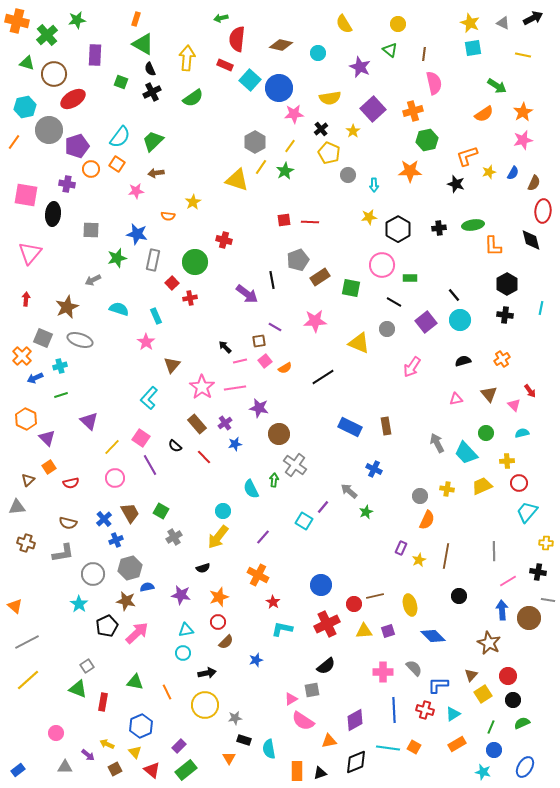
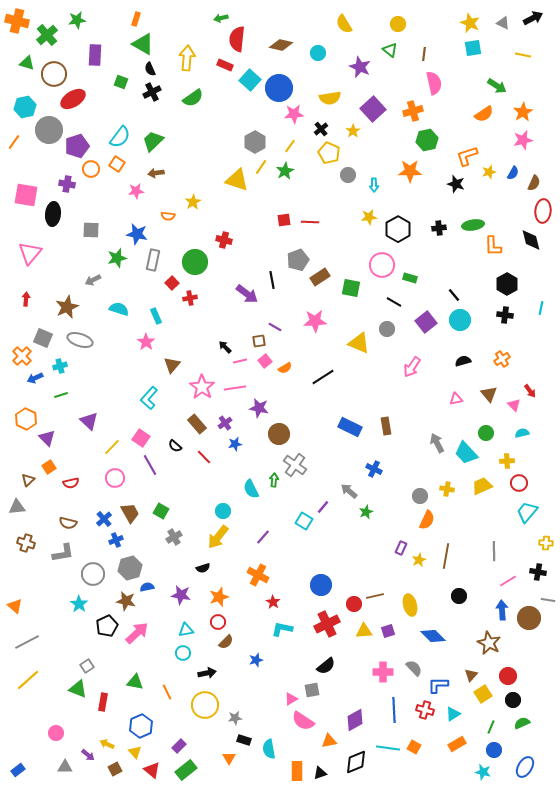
green rectangle at (410, 278): rotated 16 degrees clockwise
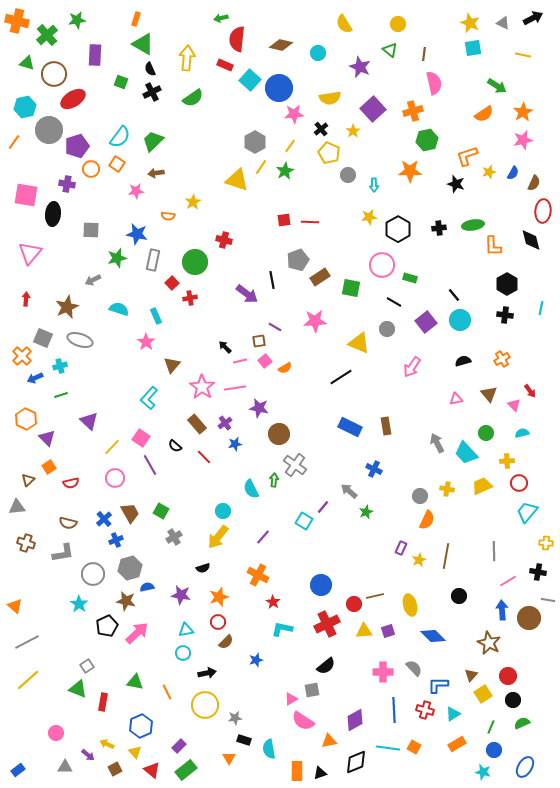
black line at (323, 377): moved 18 px right
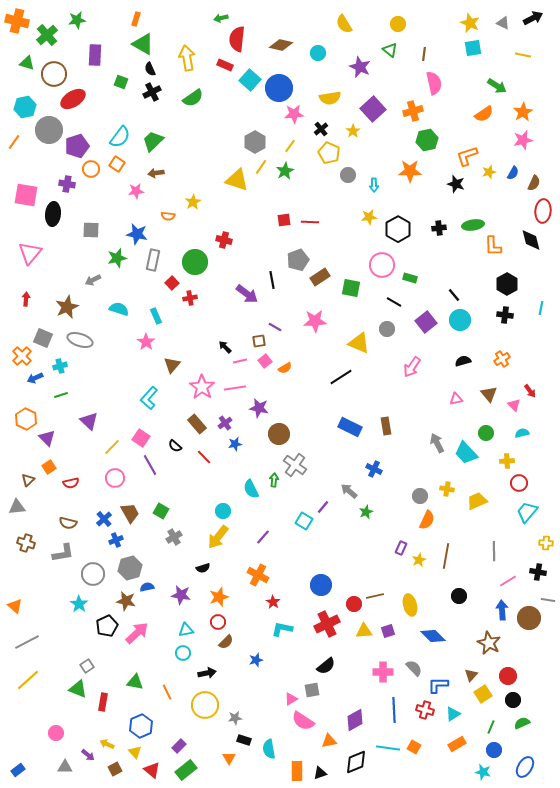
yellow arrow at (187, 58): rotated 15 degrees counterclockwise
yellow trapezoid at (482, 486): moved 5 px left, 15 px down
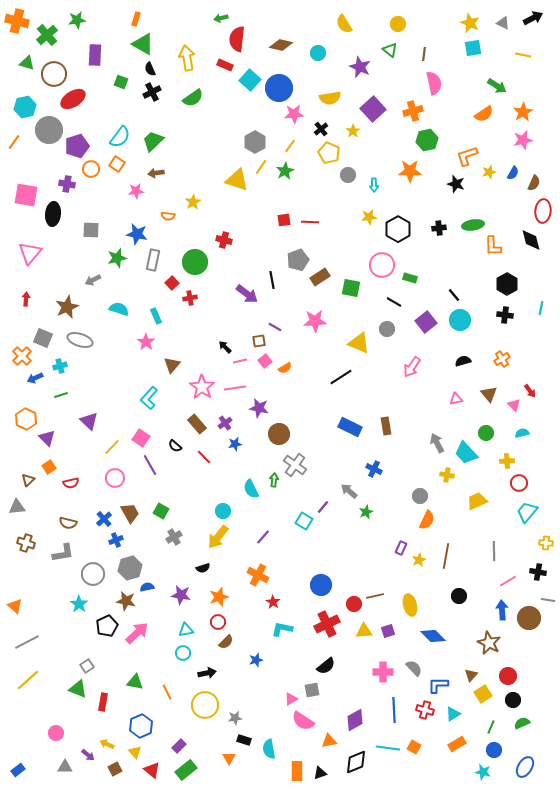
yellow cross at (447, 489): moved 14 px up
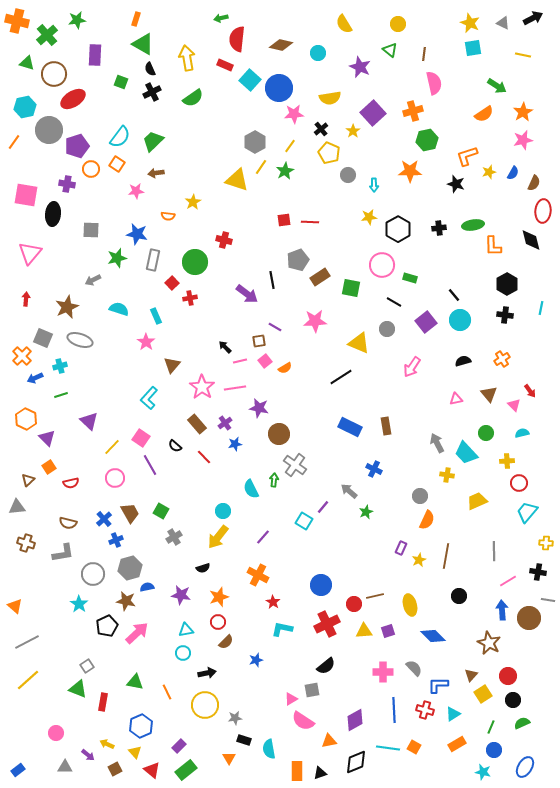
purple square at (373, 109): moved 4 px down
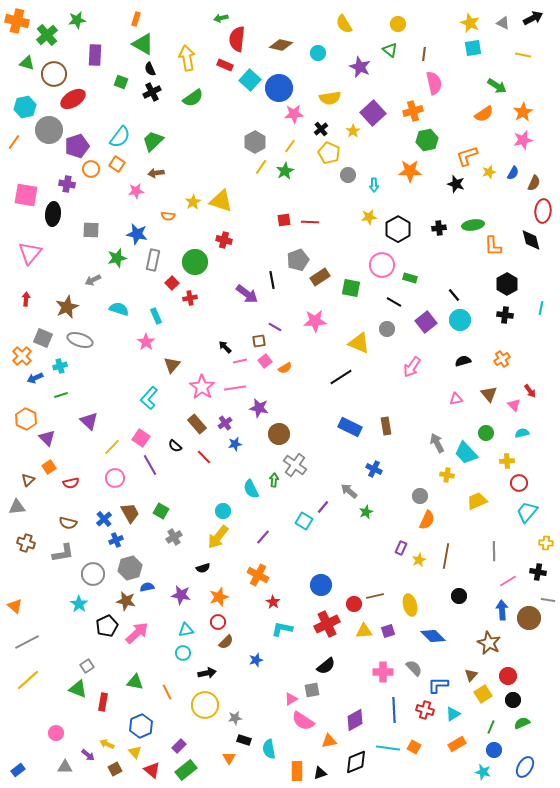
yellow triangle at (237, 180): moved 16 px left, 21 px down
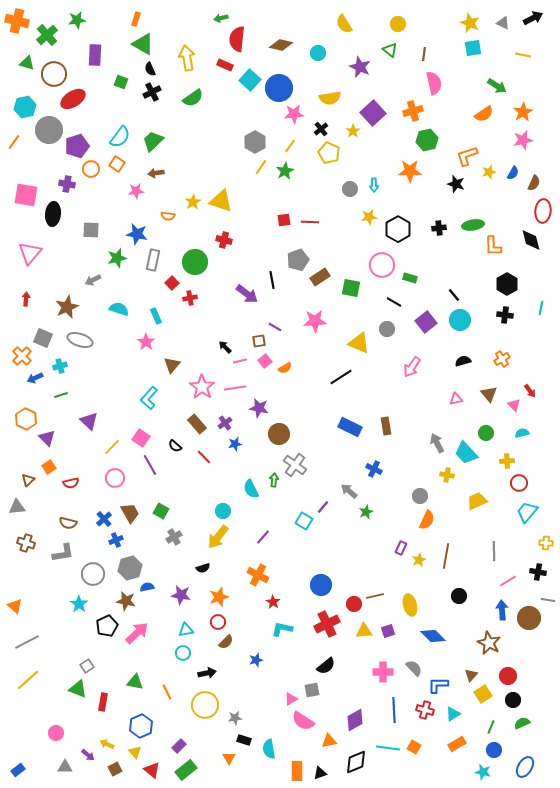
gray circle at (348, 175): moved 2 px right, 14 px down
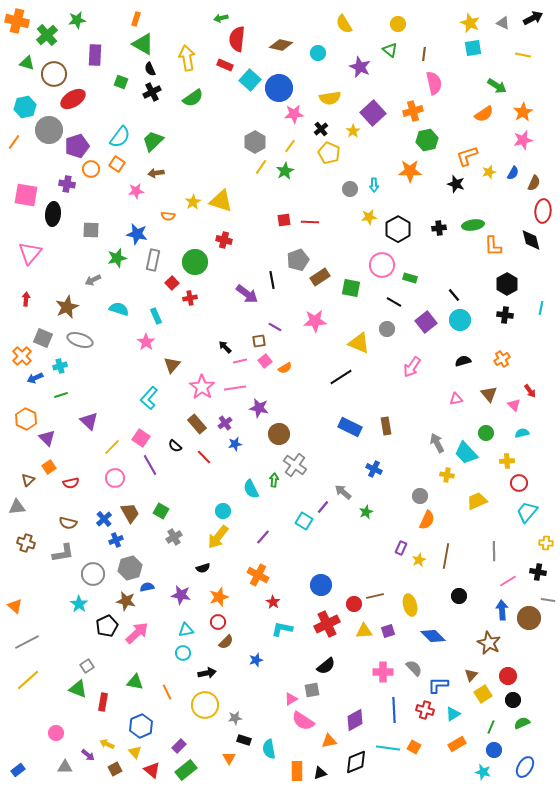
gray arrow at (349, 491): moved 6 px left, 1 px down
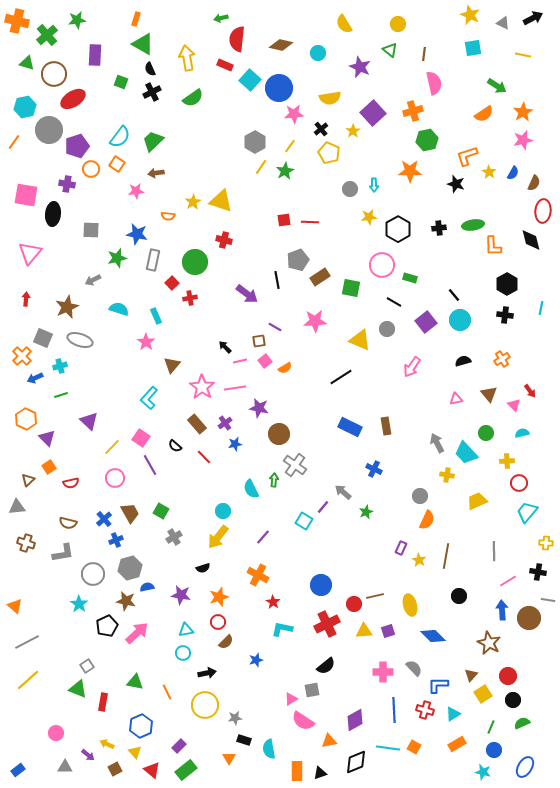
yellow star at (470, 23): moved 8 px up
yellow star at (489, 172): rotated 24 degrees counterclockwise
black line at (272, 280): moved 5 px right
yellow triangle at (359, 343): moved 1 px right, 3 px up
yellow star at (419, 560): rotated 16 degrees counterclockwise
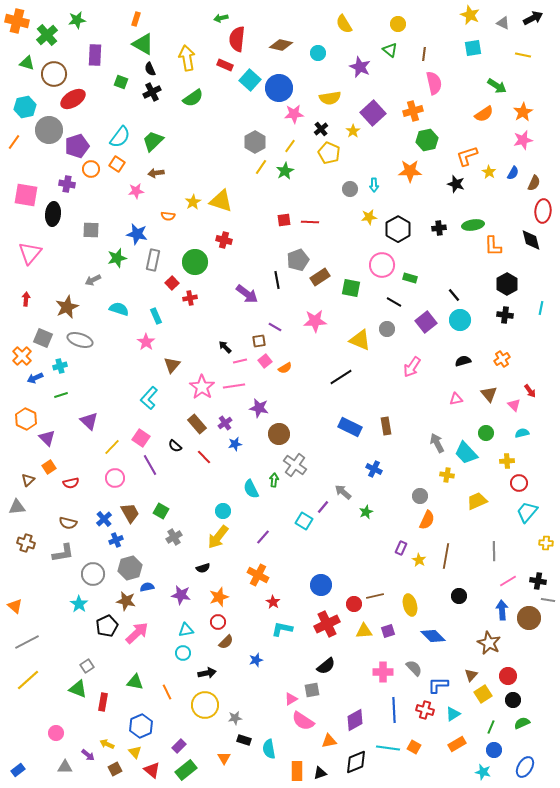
pink line at (235, 388): moved 1 px left, 2 px up
black cross at (538, 572): moved 9 px down
orange triangle at (229, 758): moved 5 px left
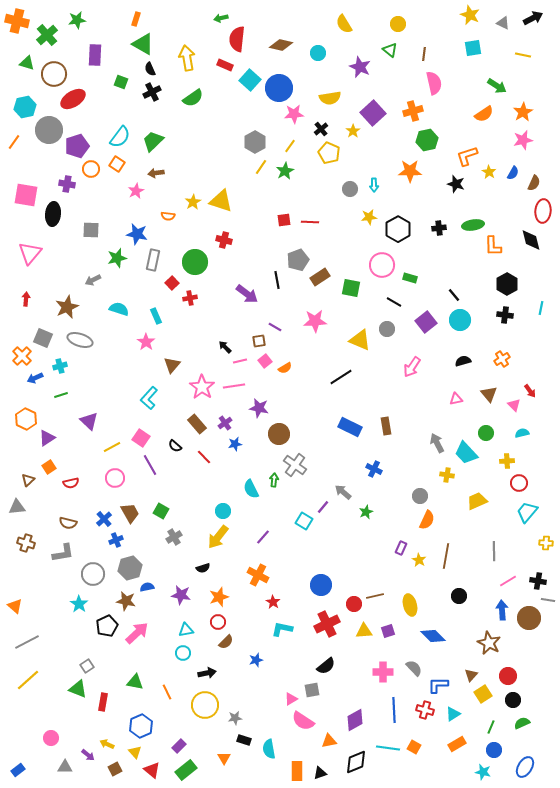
pink star at (136, 191): rotated 21 degrees counterclockwise
purple triangle at (47, 438): rotated 42 degrees clockwise
yellow line at (112, 447): rotated 18 degrees clockwise
pink circle at (56, 733): moved 5 px left, 5 px down
